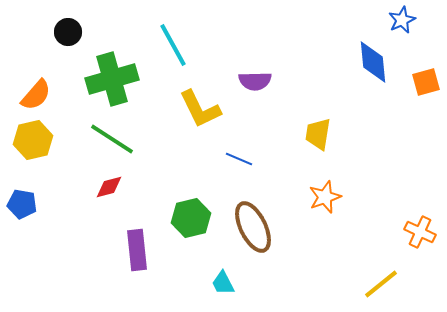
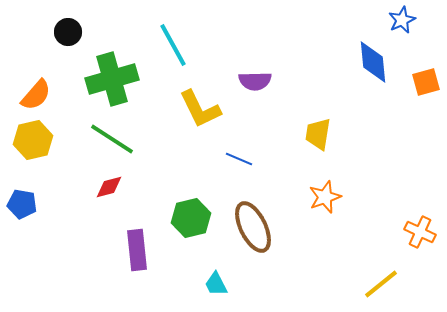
cyan trapezoid: moved 7 px left, 1 px down
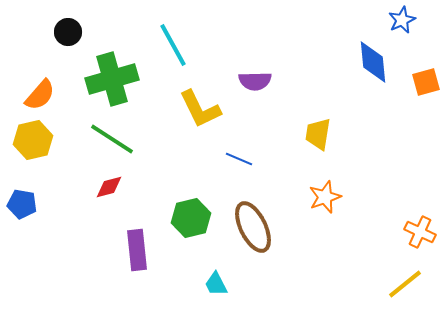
orange semicircle: moved 4 px right
yellow line: moved 24 px right
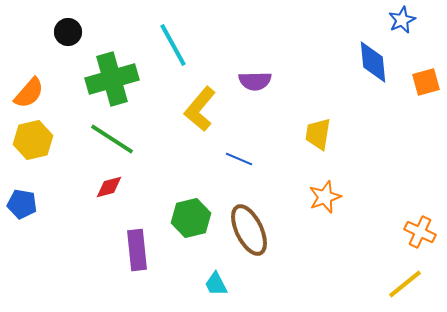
orange semicircle: moved 11 px left, 2 px up
yellow L-shape: rotated 66 degrees clockwise
brown ellipse: moved 4 px left, 3 px down
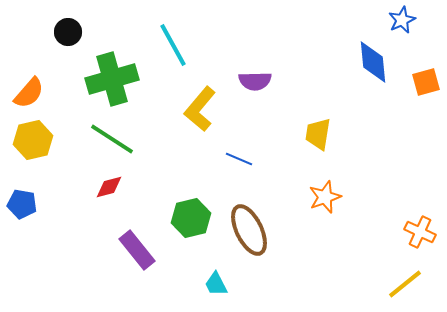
purple rectangle: rotated 33 degrees counterclockwise
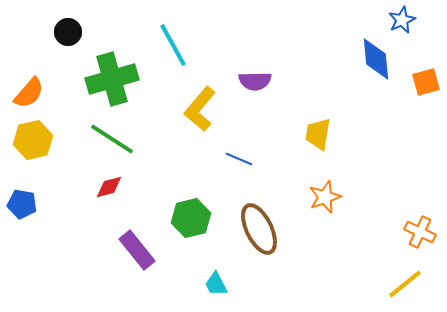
blue diamond: moved 3 px right, 3 px up
brown ellipse: moved 10 px right, 1 px up
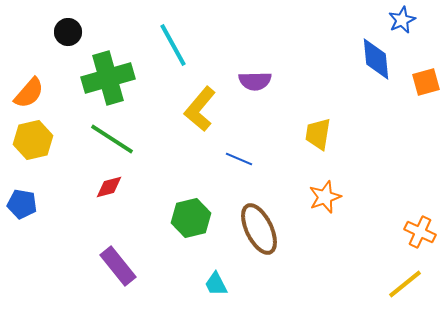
green cross: moved 4 px left, 1 px up
purple rectangle: moved 19 px left, 16 px down
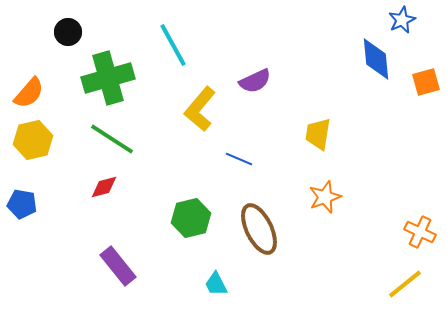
purple semicircle: rotated 24 degrees counterclockwise
red diamond: moved 5 px left
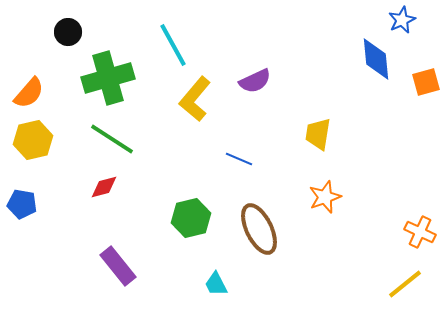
yellow L-shape: moved 5 px left, 10 px up
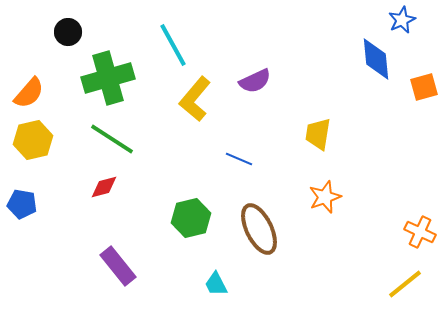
orange square: moved 2 px left, 5 px down
